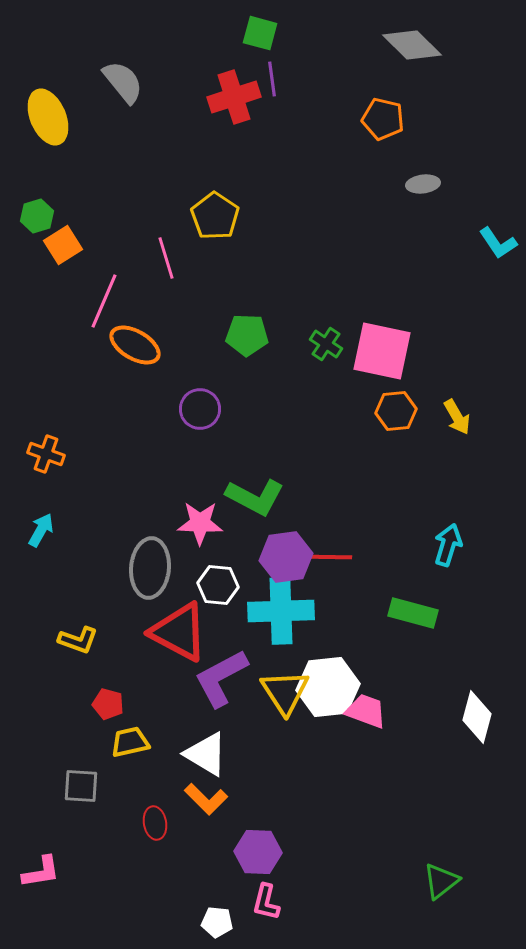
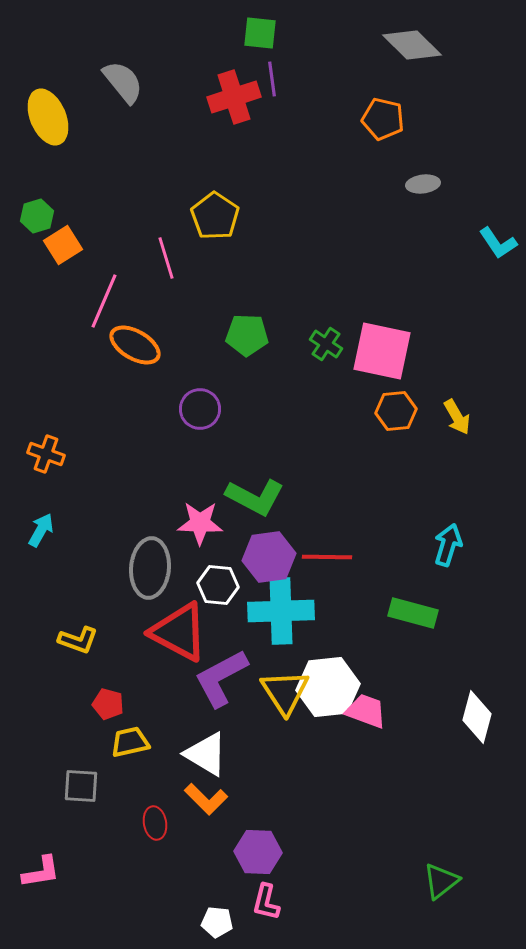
green square at (260, 33): rotated 9 degrees counterclockwise
purple hexagon at (286, 557): moved 17 px left
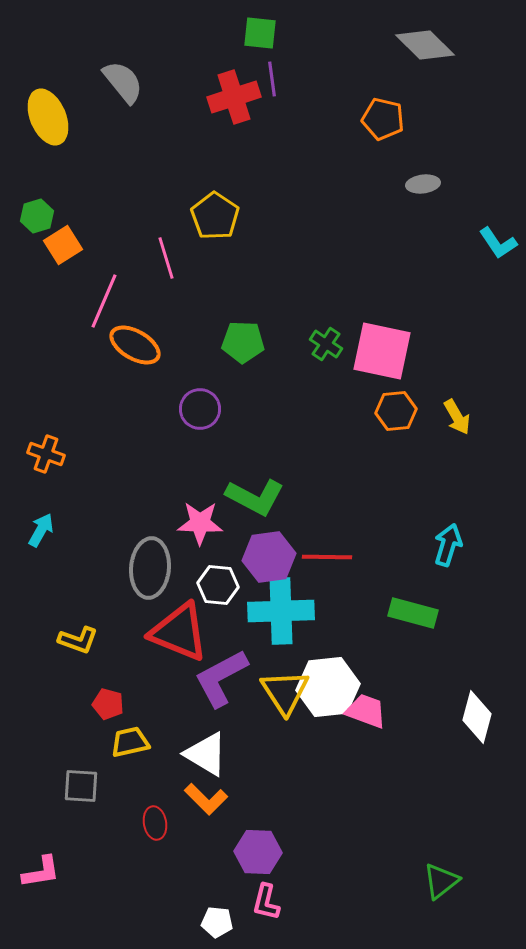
gray diamond at (412, 45): moved 13 px right
green pentagon at (247, 335): moved 4 px left, 7 px down
red triangle at (179, 632): rotated 6 degrees counterclockwise
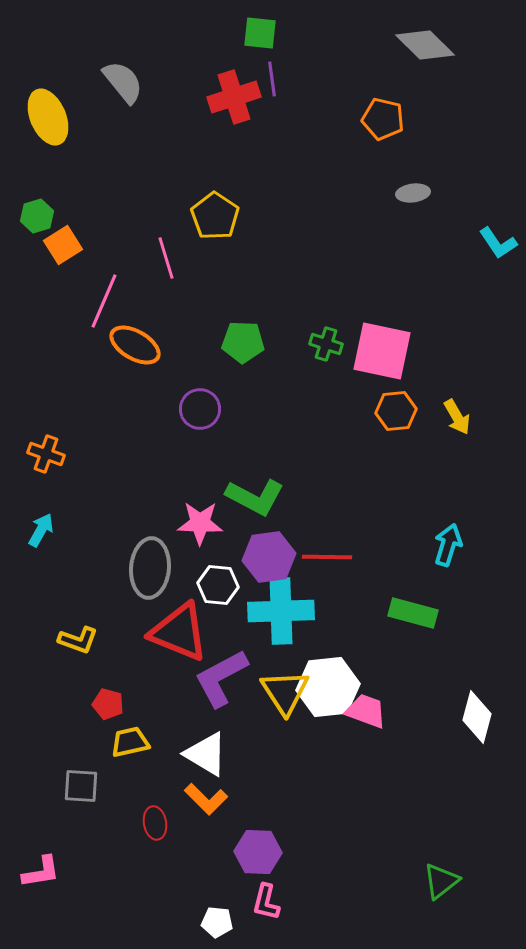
gray ellipse at (423, 184): moved 10 px left, 9 px down
green cross at (326, 344): rotated 16 degrees counterclockwise
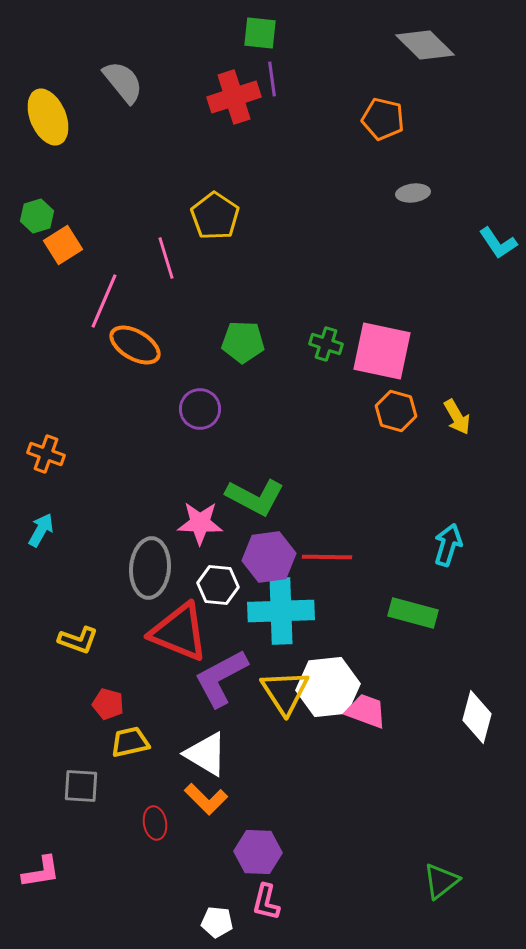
orange hexagon at (396, 411): rotated 21 degrees clockwise
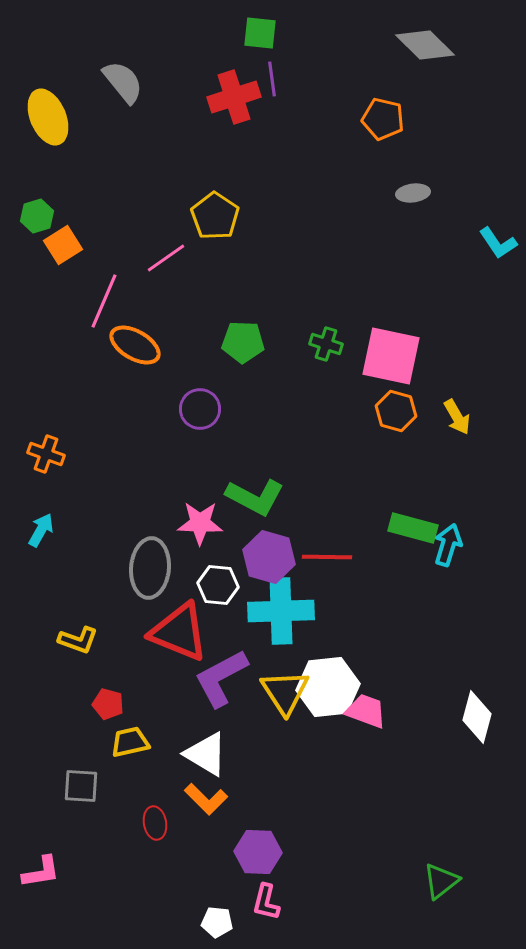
pink line at (166, 258): rotated 72 degrees clockwise
pink square at (382, 351): moved 9 px right, 5 px down
purple hexagon at (269, 557): rotated 24 degrees clockwise
green rectangle at (413, 613): moved 85 px up
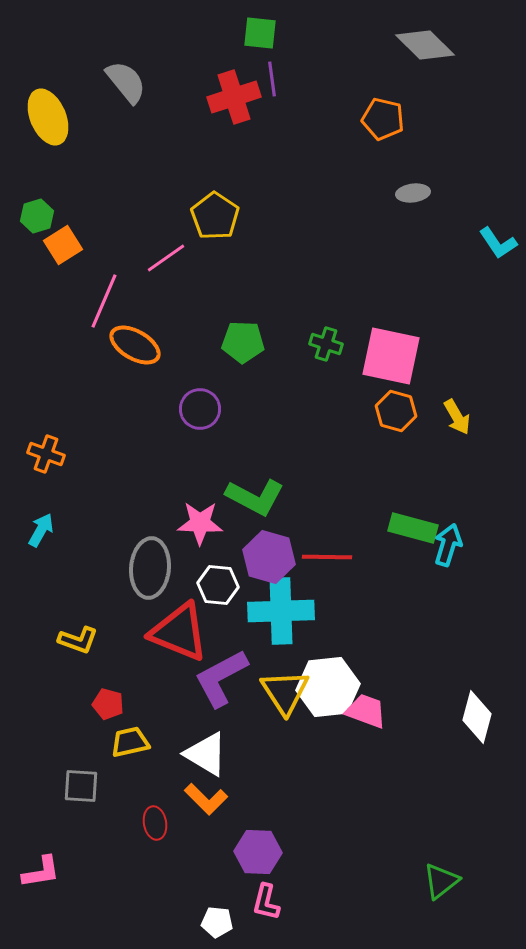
gray semicircle at (123, 82): moved 3 px right
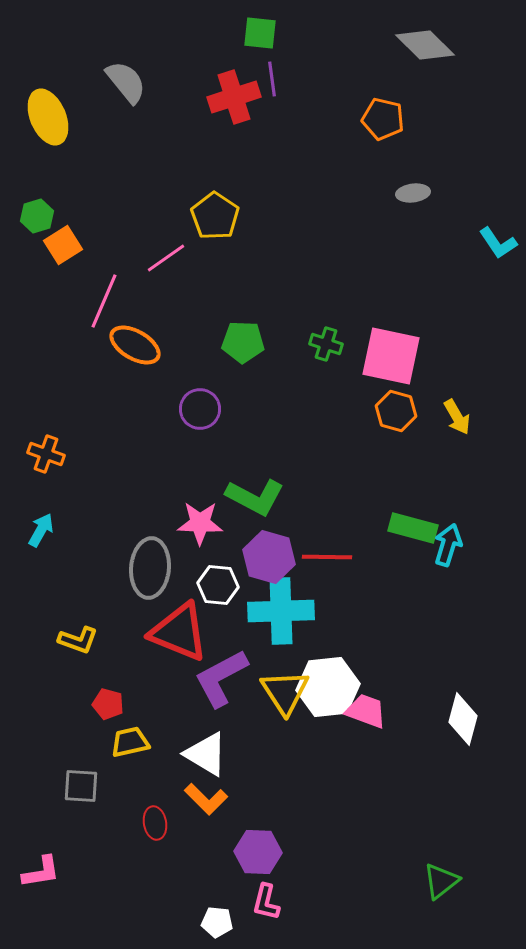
white diamond at (477, 717): moved 14 px left, 2 px down
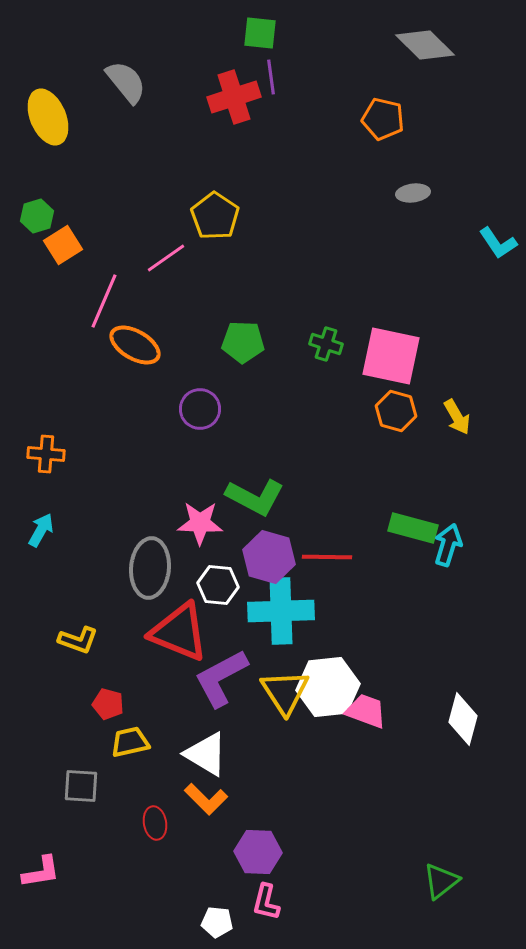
purple line at (272, 79): moved 1 px left, 2 px up
orange cross at (46, 454): rotated 15 degrees counterclockwise
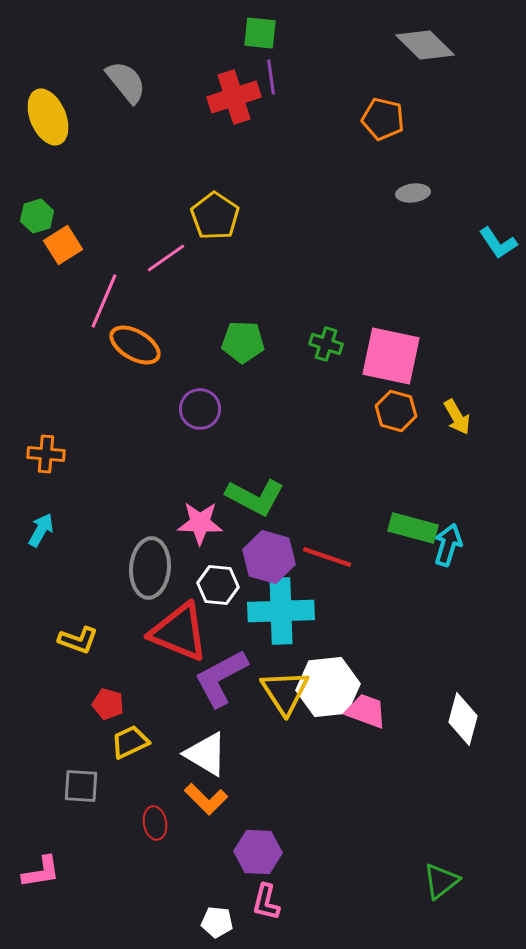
red line at (327, 557): rotated 18 degrees clockwise
yellow trapezoid at (130, 742): rotated 12 degrees counterclockwise
